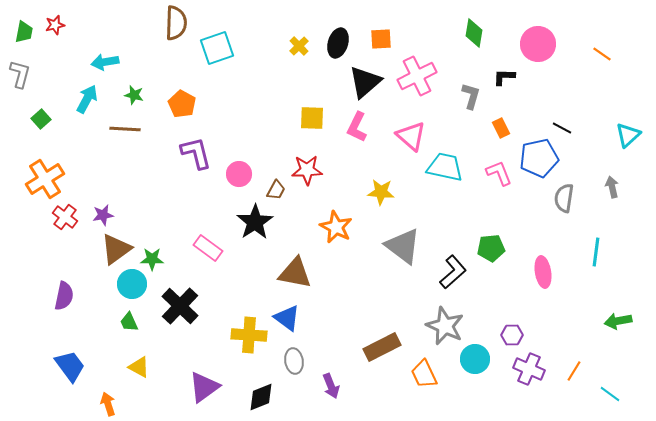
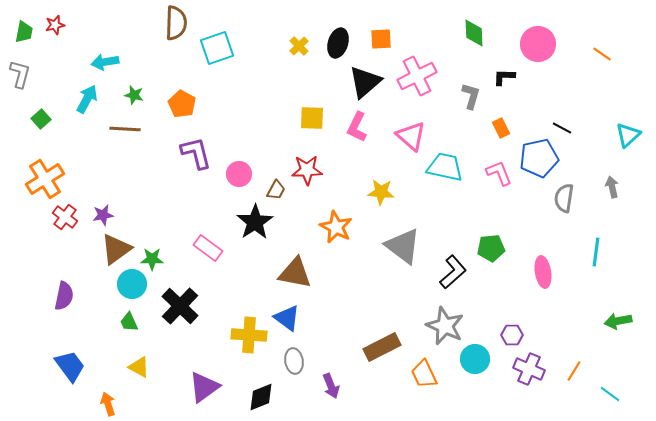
green diamond at (474, 33): rotated 12 degrees counterclockwise
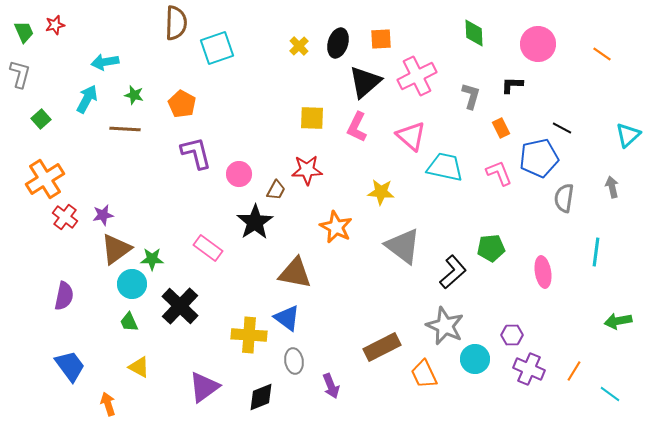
green trapezoid at (24, 32): rotated 35 degrees counterclockwise
black L-shape at (504, 77): moved 8 px right, 8 px down
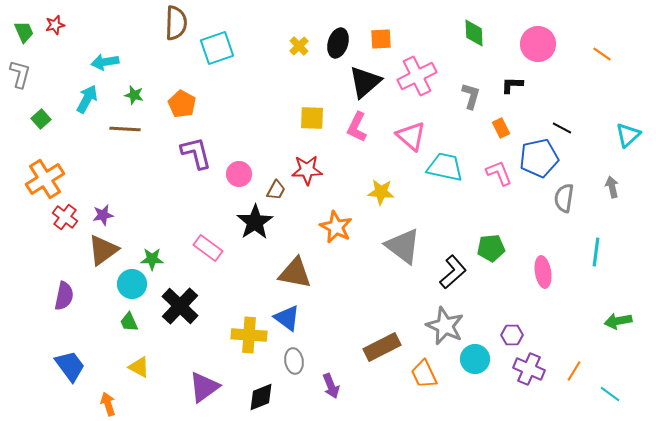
brown triangle at (116, 249): moved 13 px left, 1 px down
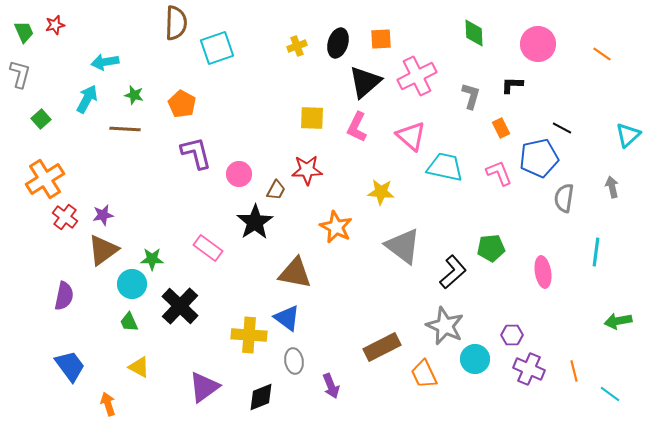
yellow cross at (299, 46): moved 2 px left; rotated 24 degrees clockwise
orange line at (574, 371): rotated 45 degrees counterclockwise
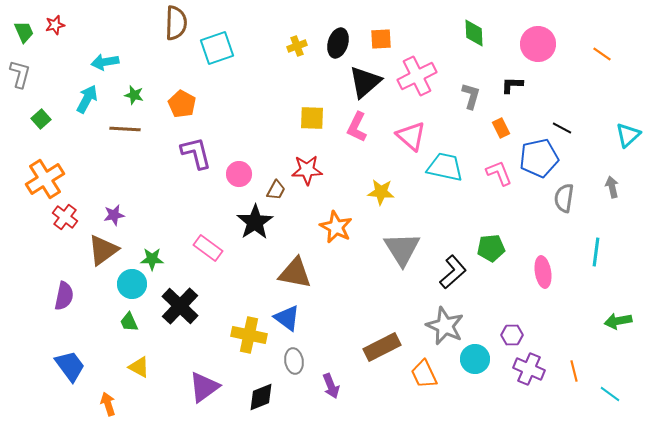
purple star at (103, 215): moved 11 px right
gray triangle at (403, 246): moved 1 px left, 3 px down; rotated 21 degrees clockwise
yellow cross at (249, 335): rotated 8 degrees clockwise
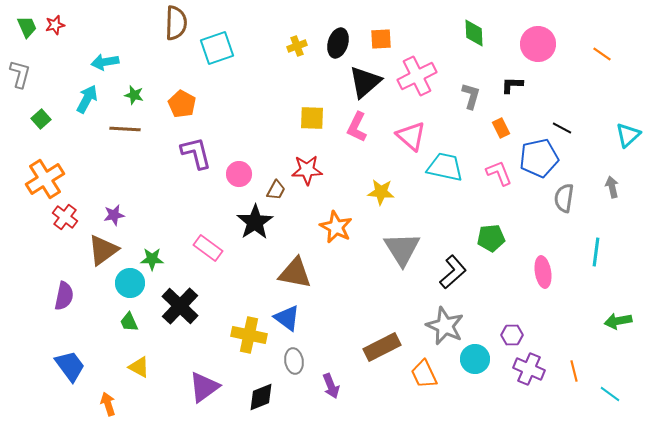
green trapezoid at (24, 32): moved 3 px right, 5 px up
green pentagon at (491, 248): moved 10 px up
cyan circle at (132, 284): moved 2 px left, 1 px up
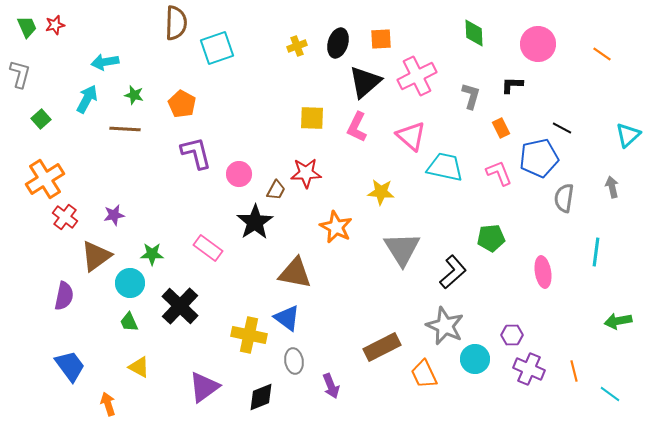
red star at (307, 170): moved 1 px left, 3 px down
brown triangle at (103, 250): moved 7 px left, 6 px down
green star at (152, 259): moved 5 px up
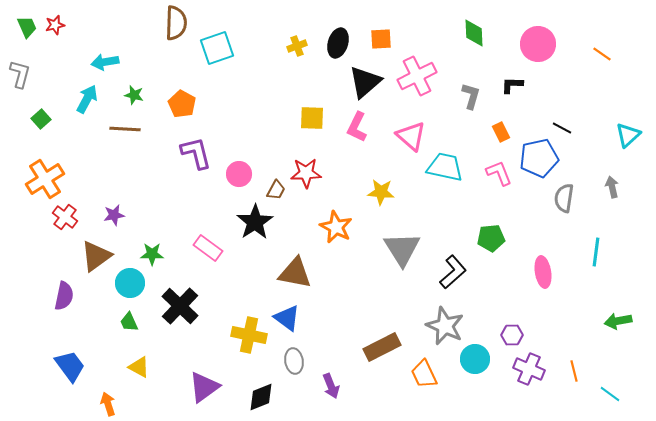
orange rectangle at (501, 128): moved 4 px down
